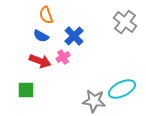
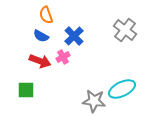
gray cross: moved 8 px down
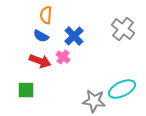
orange semicircle: rotated 24 degrees clockwise
gray cross: moved 2 px left, 1 px up
pink cross: rotated 24 degrees counterclockwise
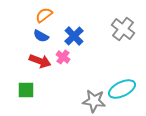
orange semicircle: moved 2 px left; rotated 48 degrees clockwise
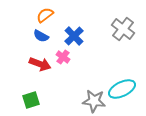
orange semicircle: moved 1 px right
red arrow: moved 3 px down
green square: moved 5 px right, 10 px down; rotated 18 degrees counterclockwise
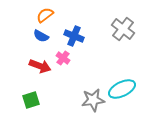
blue cross: rotated 24 degrees counterclockwise
pink cross: moved 1 px down
red arrow: moved 2 px down
gray star: moved 1 px left, 1 px up; rotated 15 degrees counterclockwise
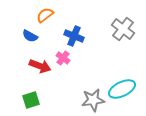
blue semicircle: moved 11 px left
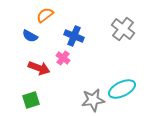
red arrow: moved 1 px left, 2 px down
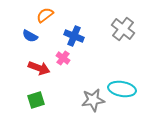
cyan ellipse: rotated 36 degrees clockwise
green square: moved 5 px right
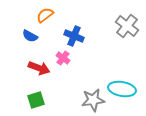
gray cross: moved 4 px right, 3 px up
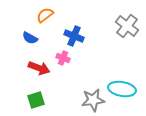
blue semicircle: moved 2 px down
pink cross: rotated 16 degrees counterclockwise
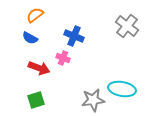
orange semicircle: moved 10 px left
